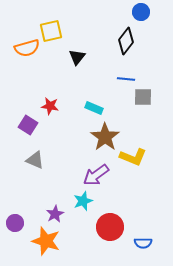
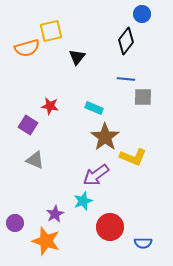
blue circle: moved 1 px right, 2 px down
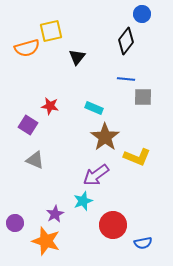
yellow L-shape: moved 4 px right
red circle: moved 3 px right, 2 px up
blue semicircle: rotated 12 degrees counterclockwise
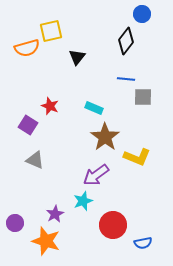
red star: rotated 12 degrees clockwise
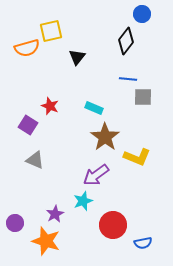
blue line: moved 2 px right
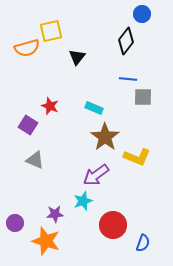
purple star: rotated 24 degrees clockwise
blue semicircle: rotated 60 degrees counterclockwise
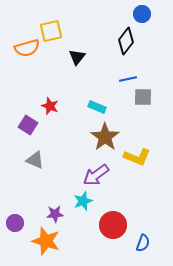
blue line: rotated 18 degrees counterclockwise
cyan rectangle: moved 3 px right, 1 px up
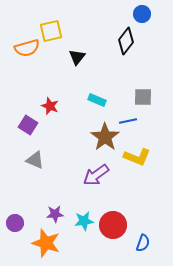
blue line: moved 42 px down
cyan rectangle: moved 7 px up
cyan star: moved 1 px right, 20 px down; rotated 12 degrees clockwise
orange star: moved 2 px down
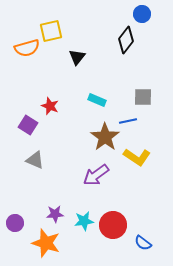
black diamond: moved 1 px up
yellow L-shape: rotated 12 degrees clockwise
blue semicircle: rotated 108 degrees clockwise
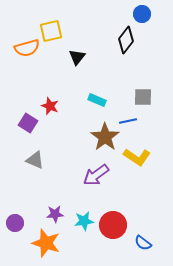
purple square: moved 2 px up
